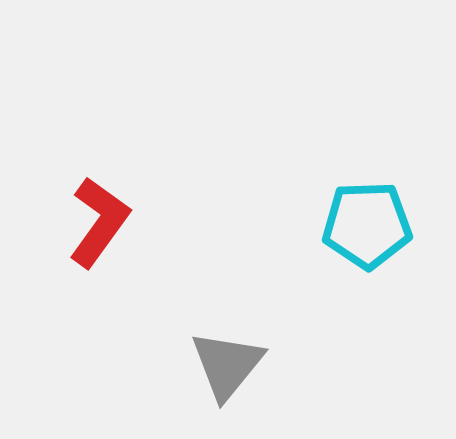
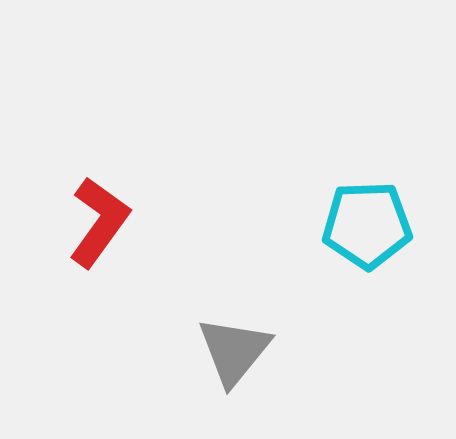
gray triangle: moved 7 px right, 14 px up
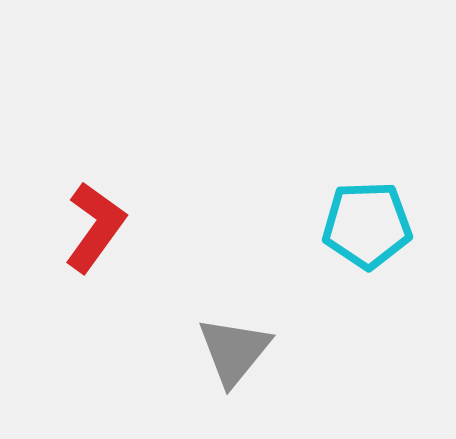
red L-shape: moved 4 px left, 5 px down
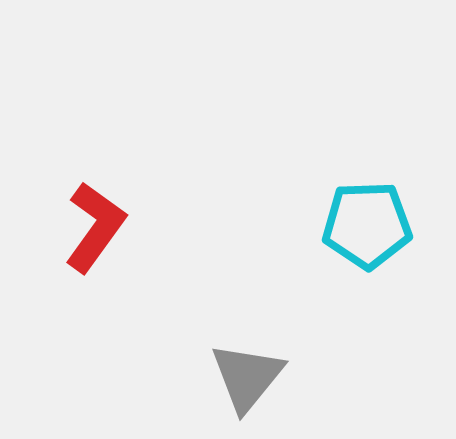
gray triangle: moved 13 px right, 26 px down
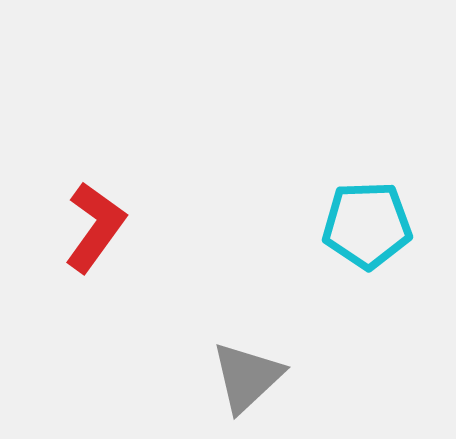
gray triangle: rotated 8 degrees clockwise
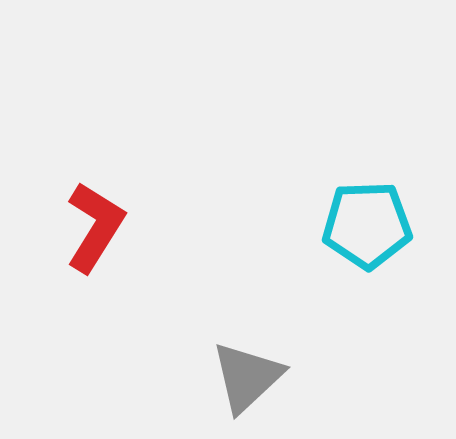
red L-shape: rotated 4 degrees counterclockwise
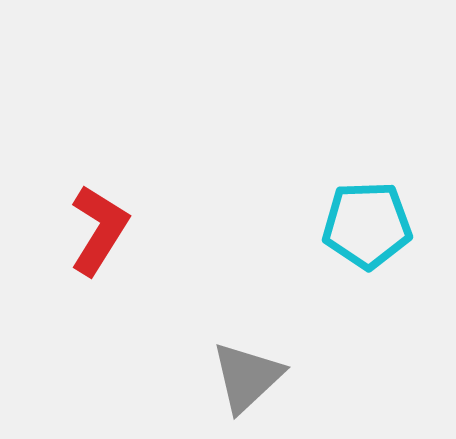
red L-shape: moved 4 px right, 3 px down
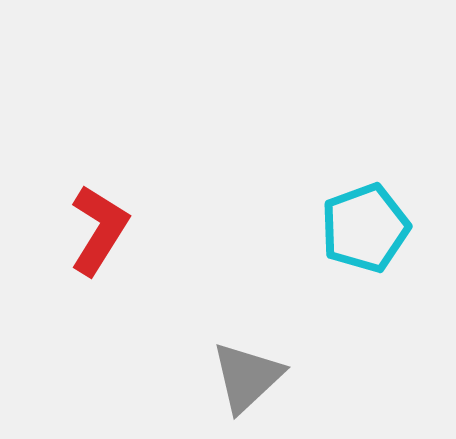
cyan pentagon: moved 2 px left, 3 px down; rotated 18 degrees counterclockwise
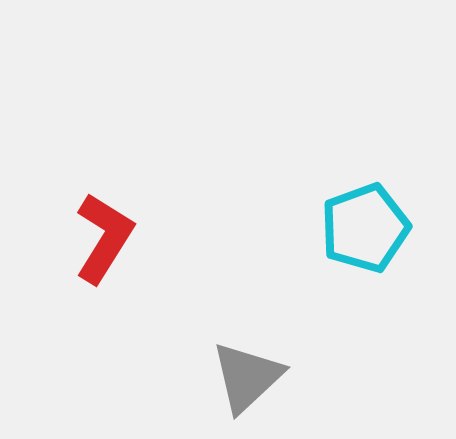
red L-shape: moved 5 px right, 8 px down
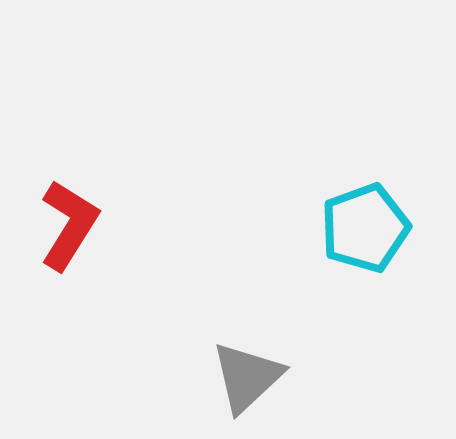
red L-shape: moved 35 px left, 13 px up
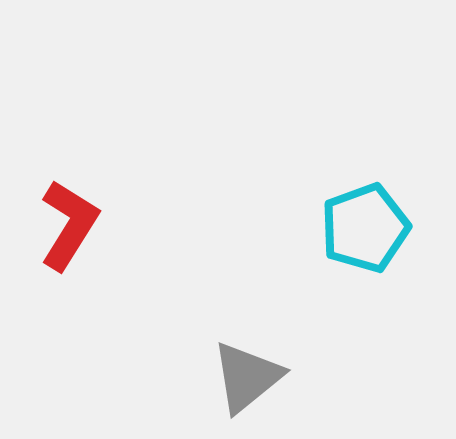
gray triangle: rotated 4 degrees clockwise
